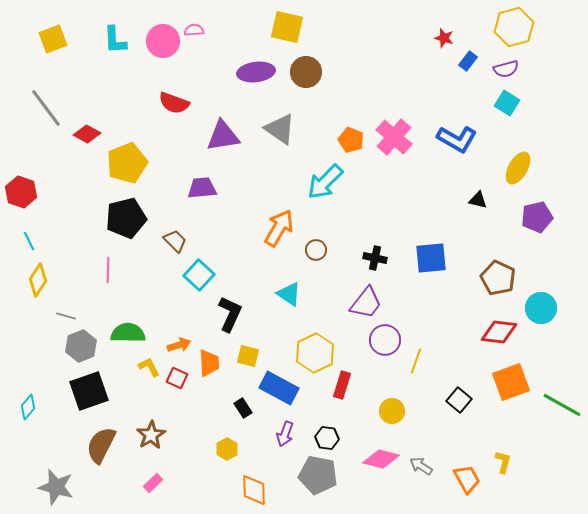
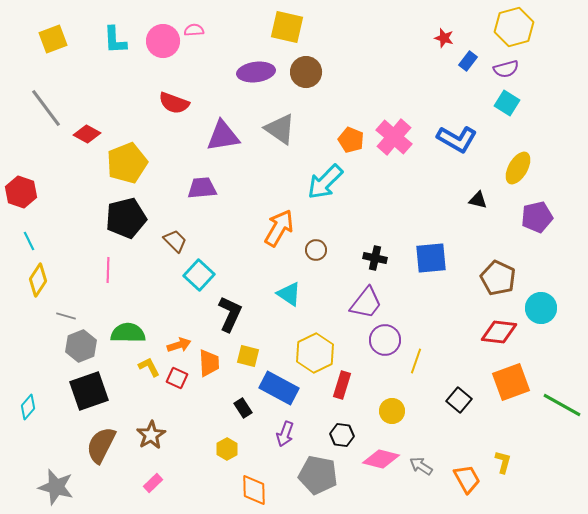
black hexagon at (327, 438): moved 15 px right, 3 px up
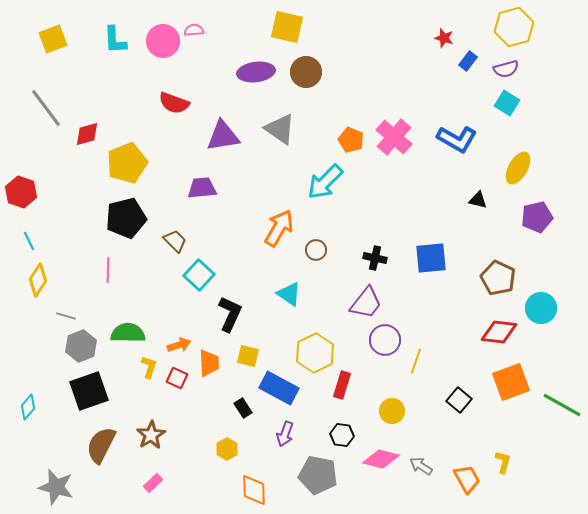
red diamond at (87, 134): rotated 44 degrees counterclockwise
yellow L-shape at (149, 367): rotated 45 degrees clockwise
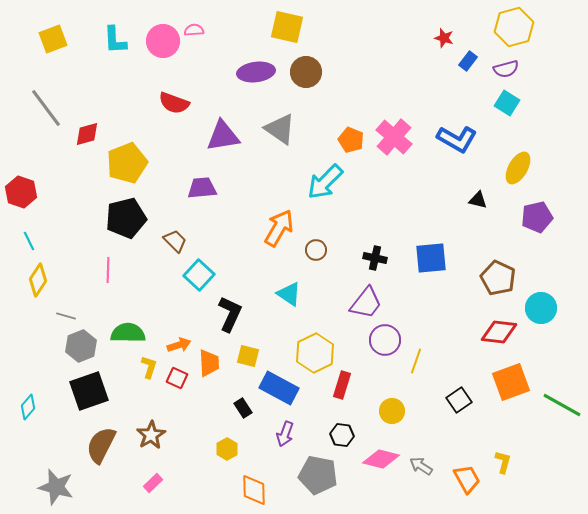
black square at (459, 400): rotated 15 degrees clockwise
